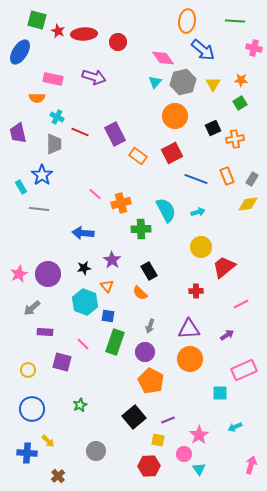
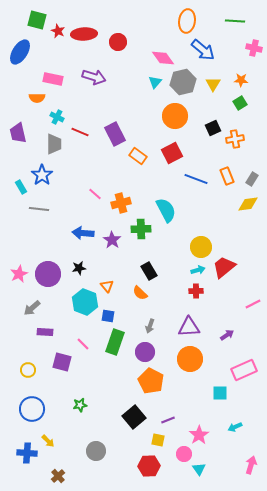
cyan arrow at (198, 212): moved 58 px down
purple star at (112, 260): moved 20 px up
black star at (84, 268): moved 5 px left
pink line at (241, 304): moved 12 px right
purple triangle at (189, 329): moved 2 px up
green star at (80, 405): rotated 16 degrees clockwise
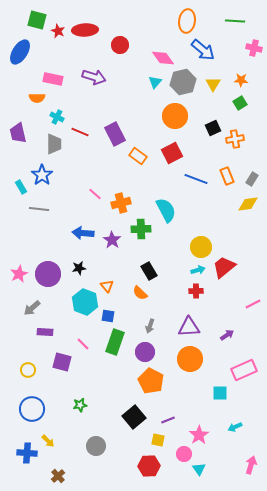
red ellipse at (84, 34): moved 1 px right, 4 px up
red circle at (118, 42): moved 2 px right, 3 px down
gray circle at (96, 451): moved 5 px up
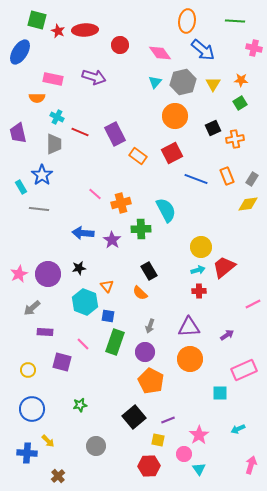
pink diamond at (163, 58): moved 3 px left, 5 px up
red cross at (196, 291): moved 3 px right
cyan arrow at (235, 427): moved 3 px right, 2 px down
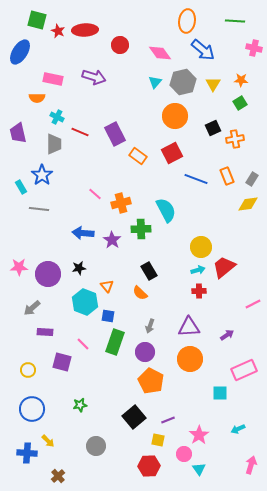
pink star at (19, 274): moved 7 px up; rotated 24 degrees clockwise
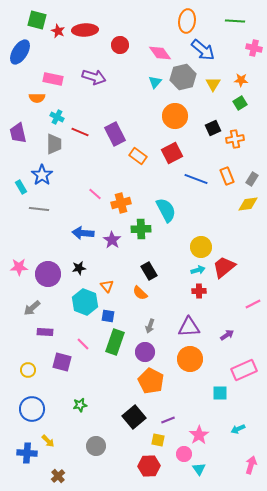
gray hexagon at (183, 82): moved 5 px up
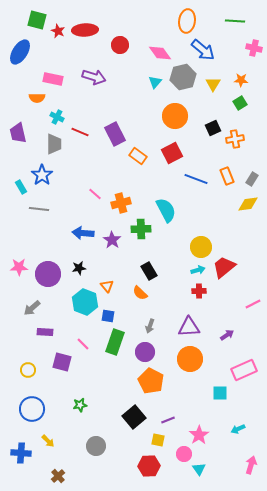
blue cross at (27, 453): moved 6 px left
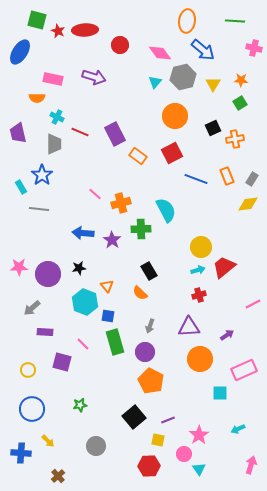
red cross at (199, 291): moved 4 px down; rotated 16 degrees counterclockwise
green rectangle at (115, 342): rotated 35 degrees counterclockwise
orange circle at (190, 359): moved 10 px right
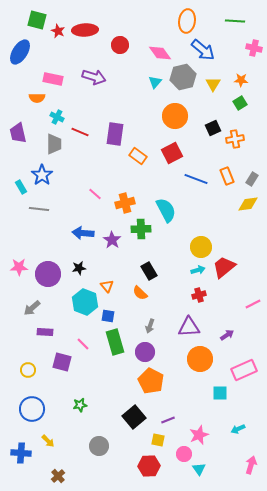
purple rectangle at (115, 134): rotated 35 degrees clockwise
orange cross at (121, 203): moved 4 px right
pink star at (199, 435): rotated 12 degrees clockwise
gray circle at (96, 446): moved 3 px right
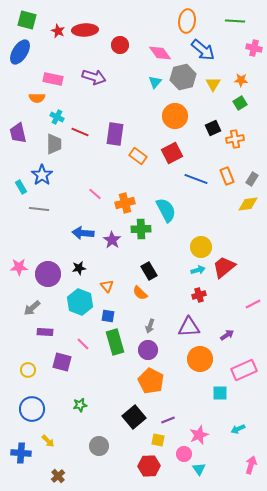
green square at (37, 20): moved 10 px left
cyan hexagon at (85, 302): moved 5 px left
purple circle at (145, 352): moved 3 px right, 2 px up
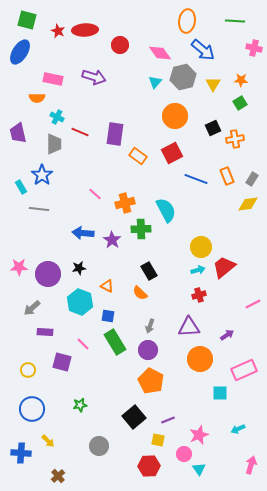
orange triangle at (107, 286): rotated 24 degrees counterclockwise
green rectangle at (115, 342): rotated 15 degrees counterclockwise
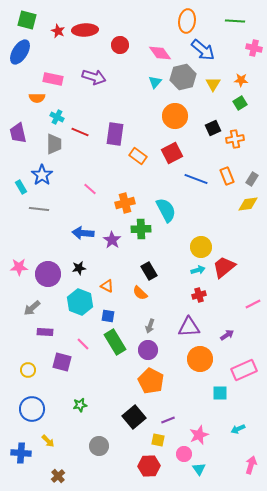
pink line at (95, 194): moved 5 px left, 5 px up
